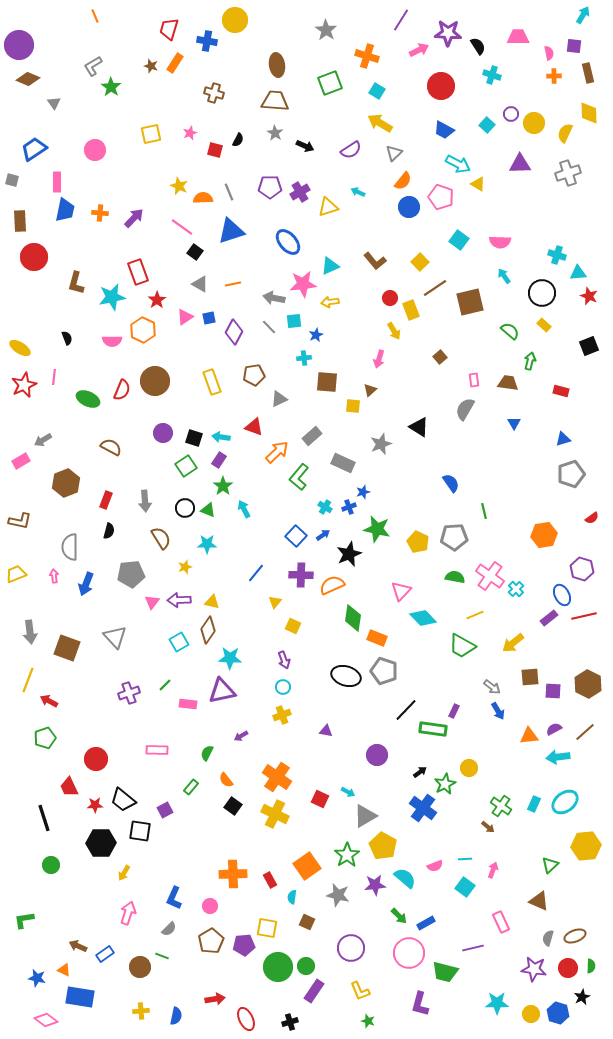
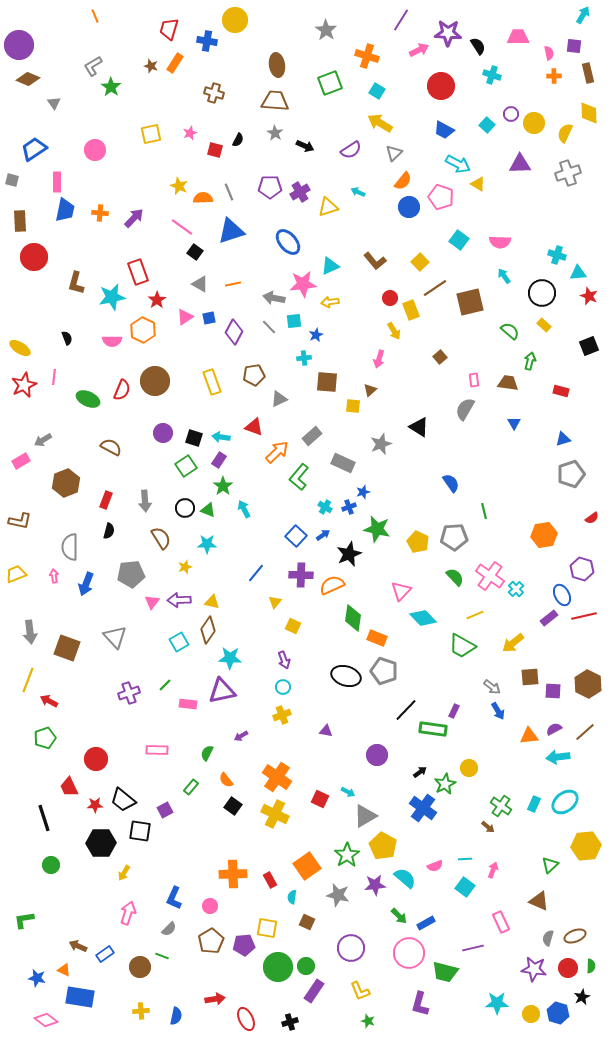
green semicircle at (455, 577): rotated 36 degrees clockwise
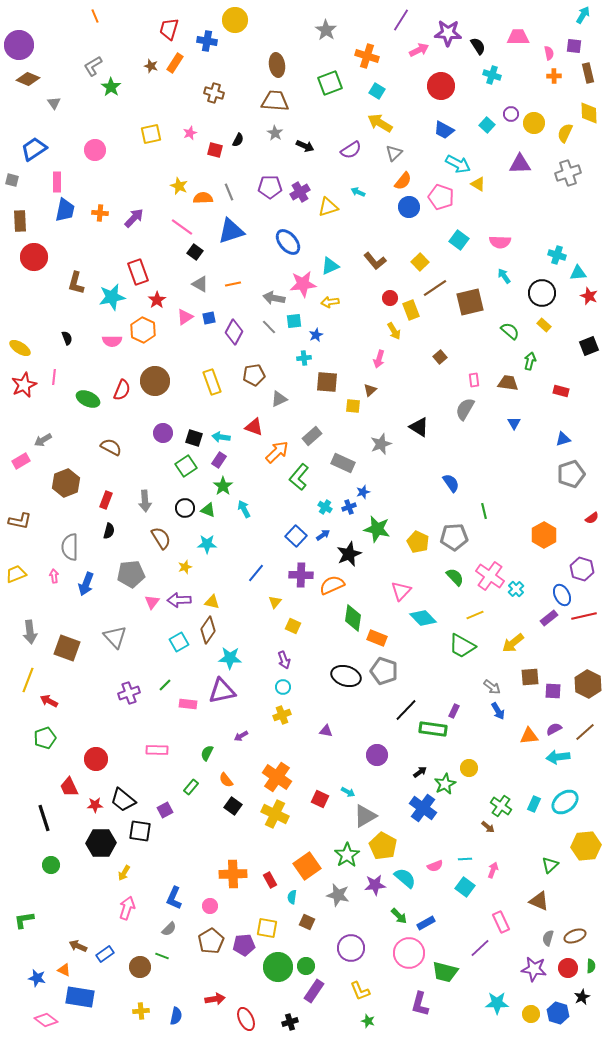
orange hexagon at (544, 535): rotated 20 degrees counterclockwise
pink arrow at (128, 913): moved 1 px left, 5 px up
purple line at (473, 948): moved 7 px right; rotated 30 degrees counterclockwise
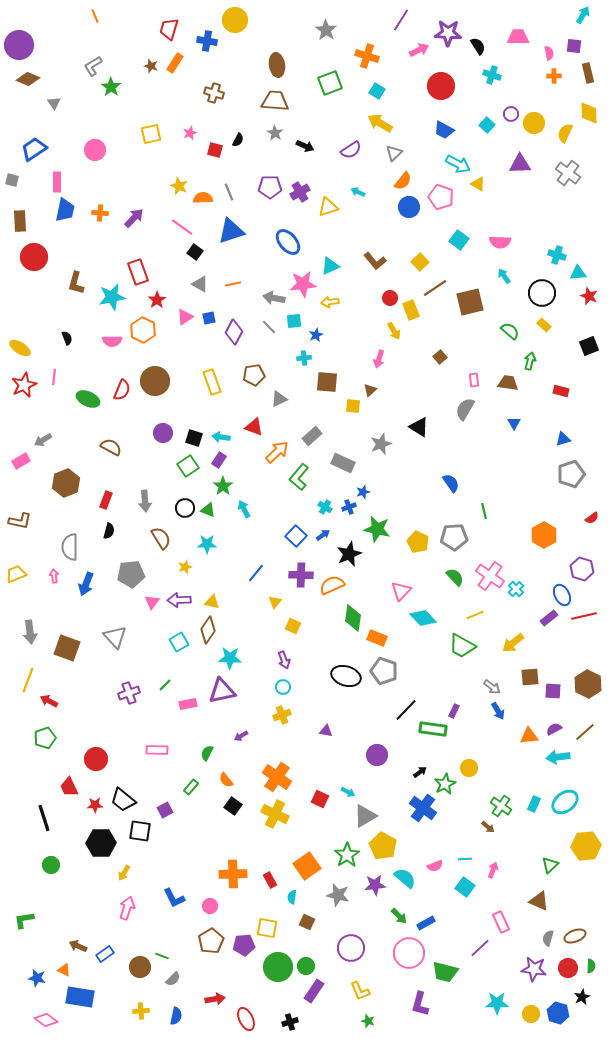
gray cross at (568, 173): rotated 35 degrees counterclockwise
green square at (186, 466): moved 2 px right
pink rectangle at (188, 704): rotated 18 degrees counterclockwise
blue L-shape at (174, 898): rotated 50 degrees counterclockwise
gray semicircle at (169, 929): moved 4 px right, 50 px down
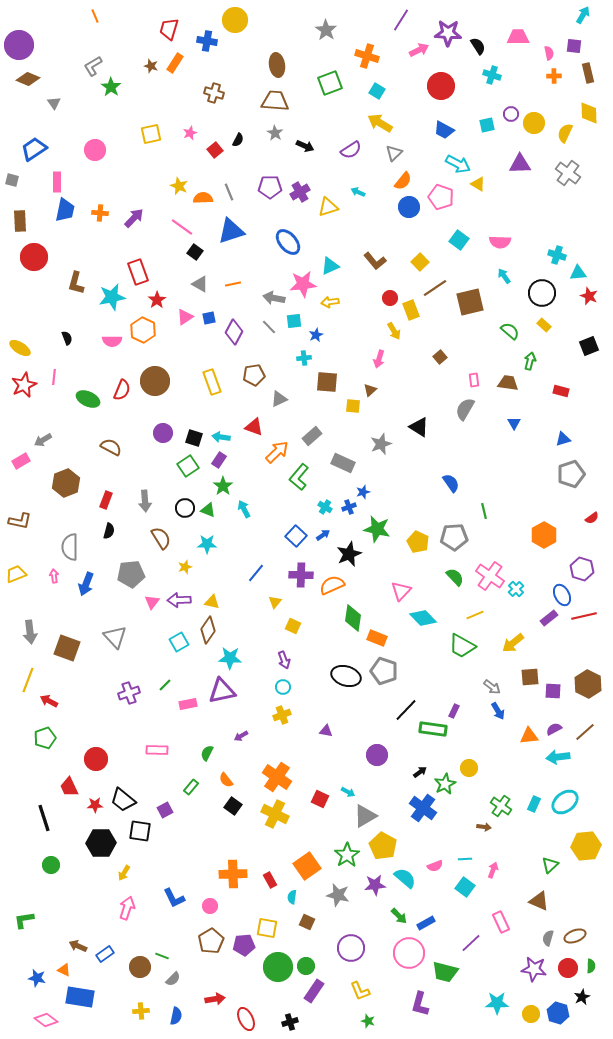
cyan square at (487, 125): rotated 35 degrees clockwise
red square at (215, 150): rotated 35 degrees clockwise
brown arrow at (488, 827): moved 4 px left; rotated 32 degrees counterclockwise
purple line at (480, 948): moved 9 px left, 5 px up
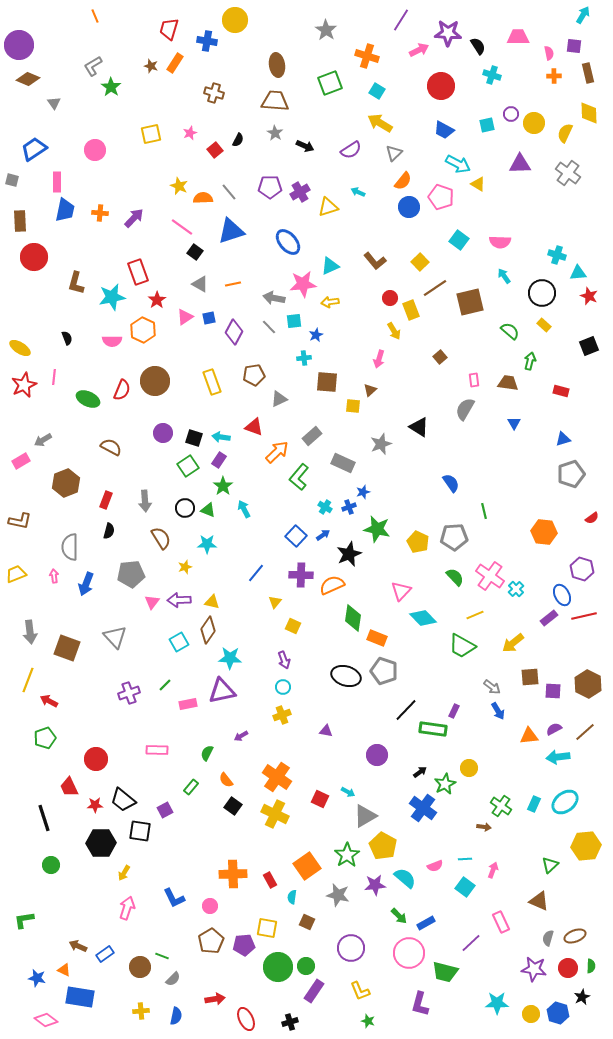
gray line at (229, 192): rotated 18 degrees counterclockwise
orange hexagon at (544, 535): moved 3 px up; rotated 25 degrees counterclockwise
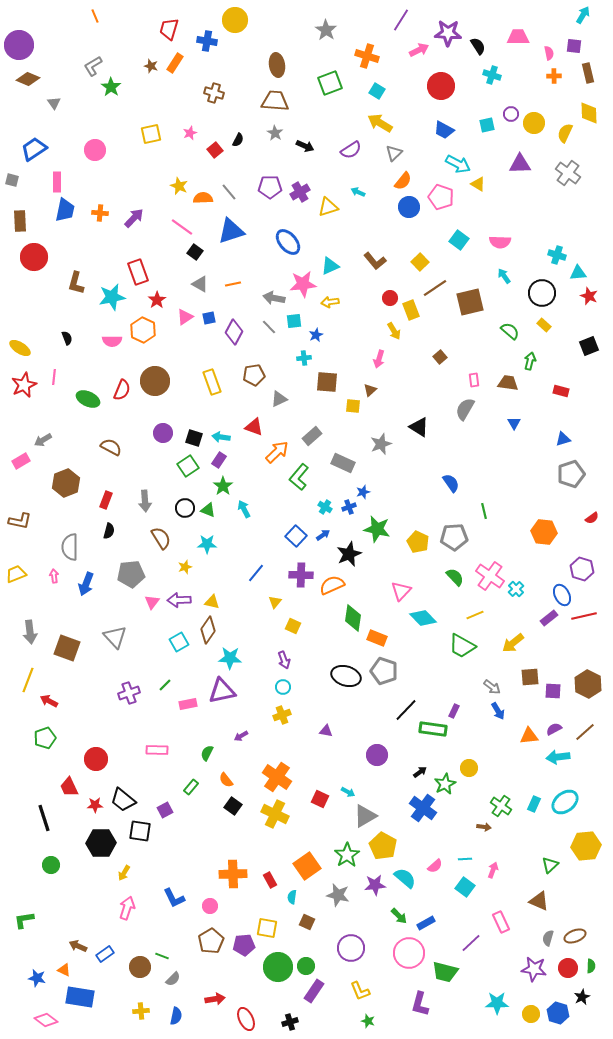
pink semicircle at (435, 866): rotated 21 degrees counterclockwise
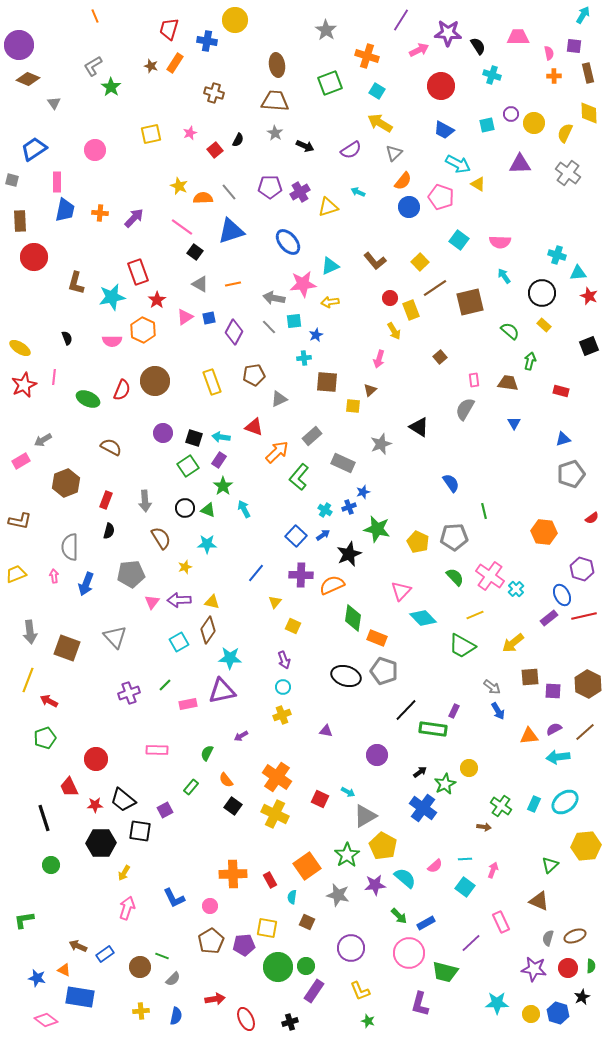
cyan cross at (325, 507): moved 3 px down
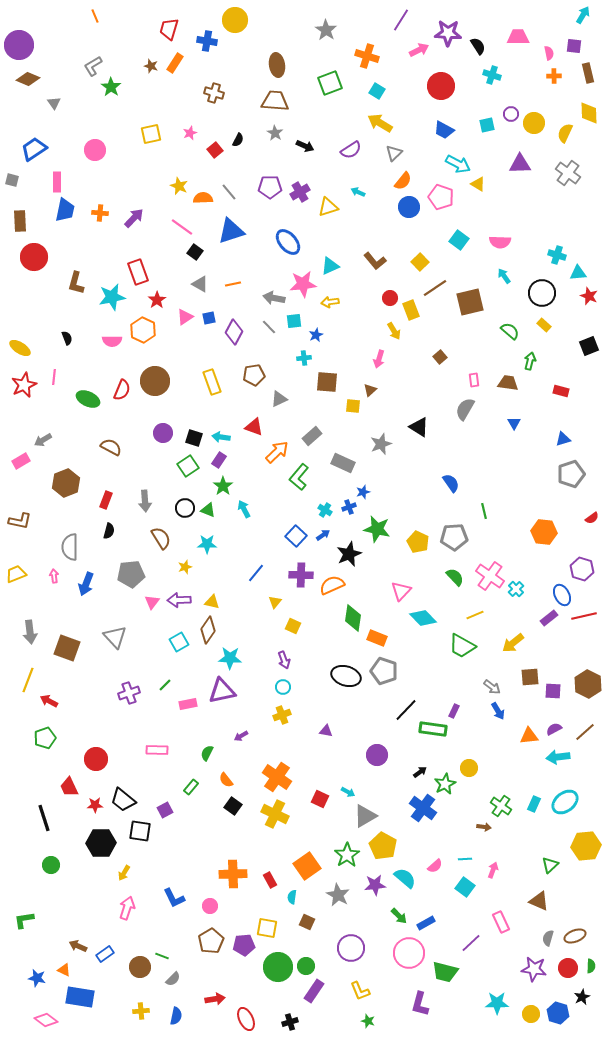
gray star at (338, 895): rotated 15 degrees clockwise
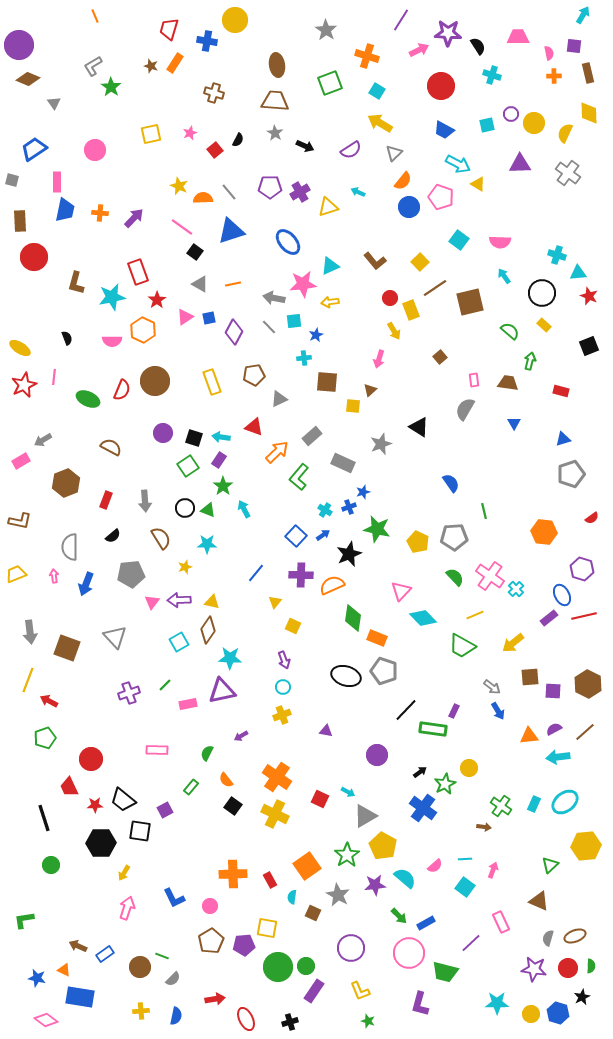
black semicircle at (109, 531): moved 4 px right, 5 px down; rotated 35 degrees clockwise
red circle at (96, 759): moved 5 px left
brown square at (307, 922): moved 6 px right, 9 px up
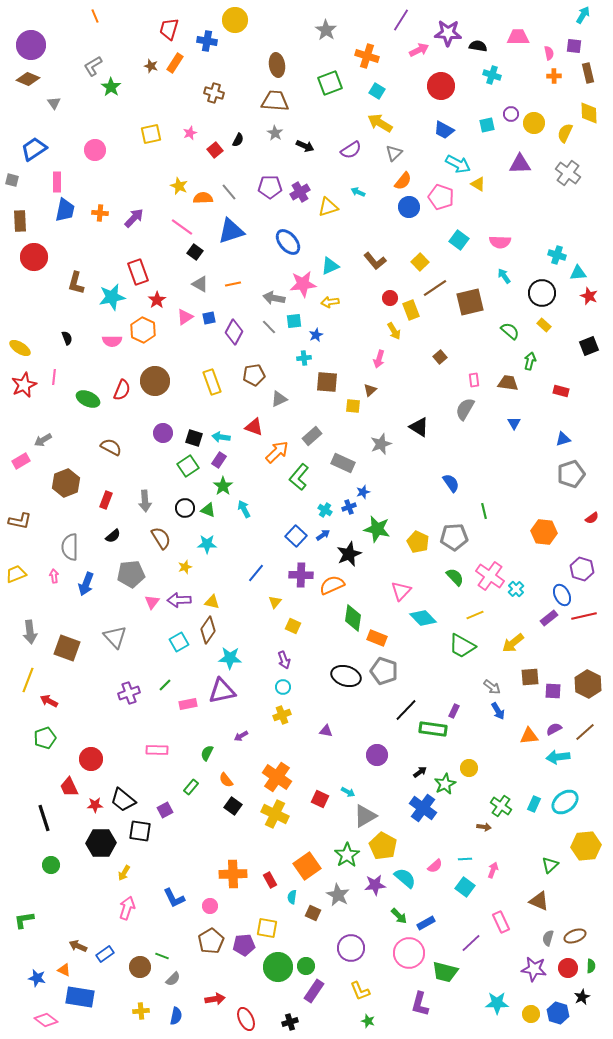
purple circle at (19, 45): moved 12 px right
black semicircle at (478, 46): rotated 48 degrees counterclockwise
